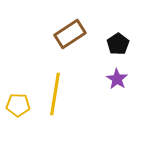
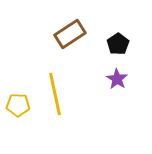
yellow line: rotated 21 degrees counterclockwise
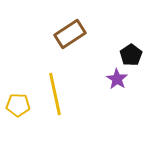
black pentagon: moved 13 px right, 11 px down
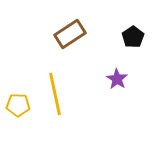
black pentagon: moved 2 px right, 18 px up
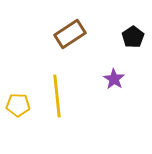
purple star: moved 3 px left
yellow line: moved 2 px right, 2 px down; rotated 6 degrees clockwise
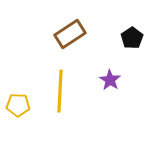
black pentagon: moved 1 px left, 1 px down
purple star: moved 4 px left, 1 px down
yellow line: moved 3 px right, 5 px up; rotated 9 degrees clockwise
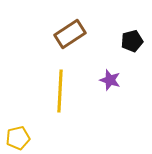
black pentagon: moved 3 px down; rotated 20 degrees clockwise
purple star: rotated 15 degrees counterclockwise
yellow pentagon: moved 33 px down; rotated 15 degrees counterclockwise
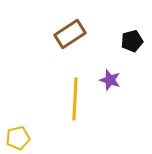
yellow line: moved 15 px right, 8 px down
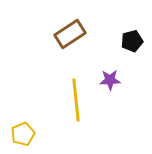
purple star: rotated 20 degrees counterclockwise
yellow line: moved 1 px right, 1 px down; rotated 9 degrees counterclockwise
yellow pentagon: moved 5 px right, 4 px up; rotated 10 degrees counterclockwise
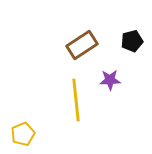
brown rectangle: moved 12 px right, 11 px down
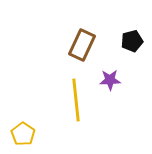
brown rectangle: rotated 32 degrees counterclockwise
yellow pentagon: rotated 15 degrees counterclockwise
